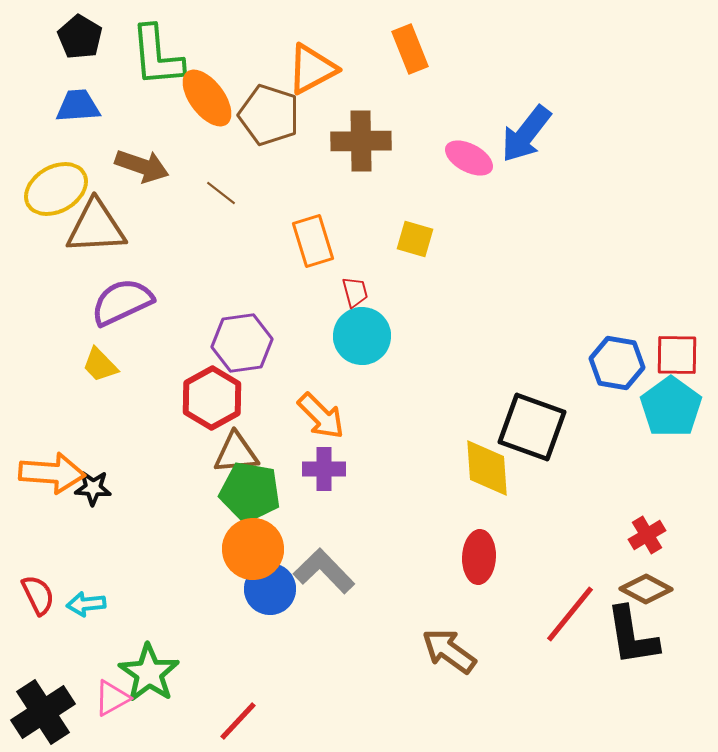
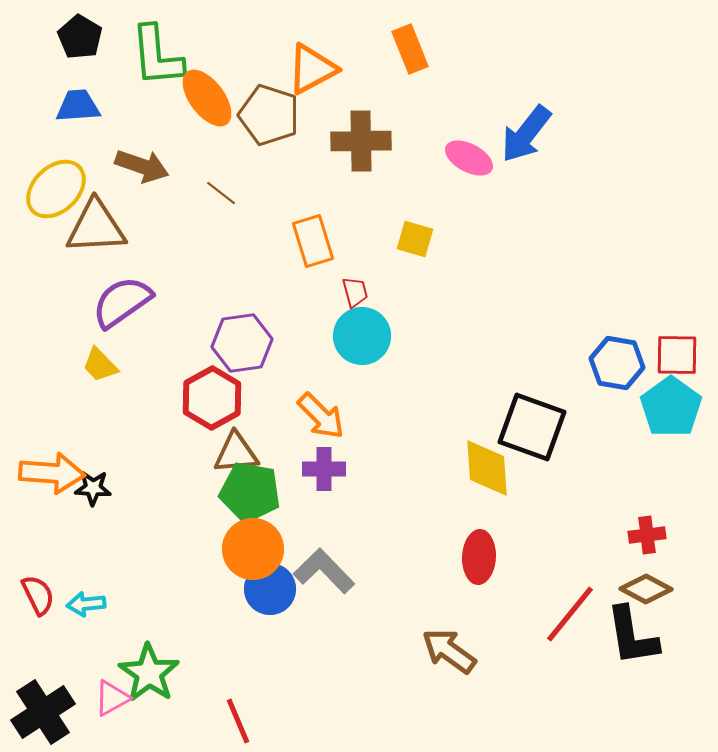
yellow ellipse at (56, 189): rotated 14 degrees counterclockwise
purple semicircle at (122, 302): rotated 10 degrees counterclockwise
red cross at (647, 535): rotated 24 degrees clockwise
red line at (238, 721): rotated 66 degrees counterclockwise
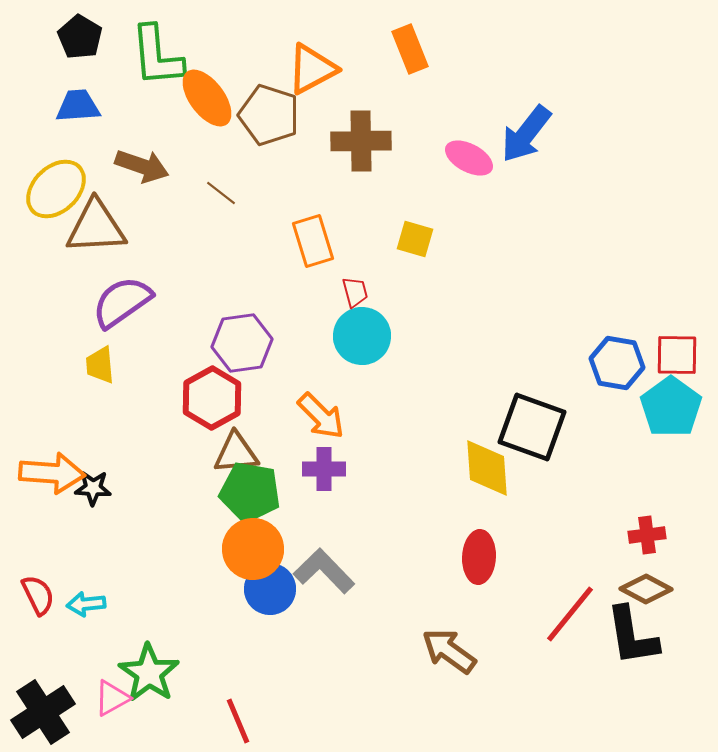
yellow trapezoid at (100, 365): rotated 39 degrees clockwise
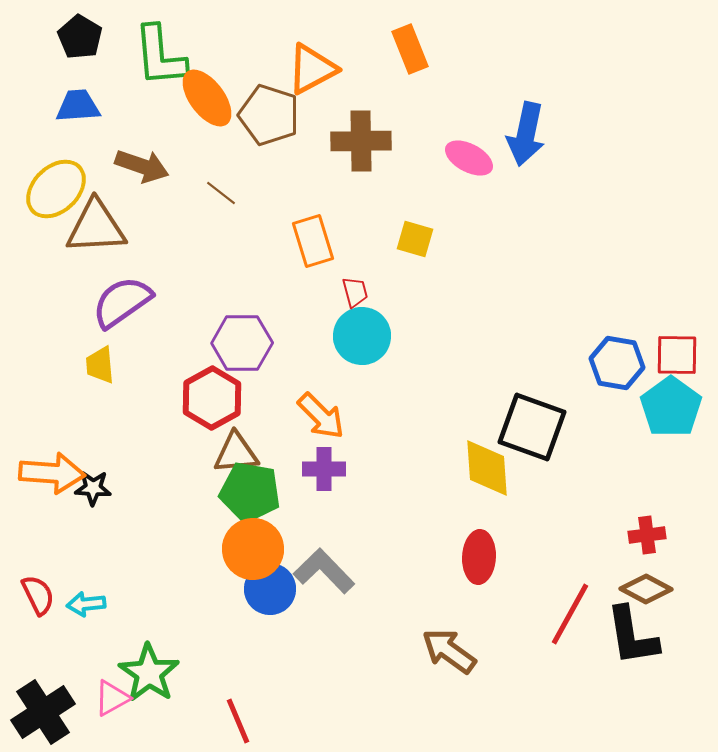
green L-shape at (157, 56): moved 3 px right
blue arrow at (526, 134): rotated 26 degrees counterclockwise
purple hexagon at (242, 343): rotated 8 degrees clockwise
red line at (570, 614): rotated 10 degrees counterclockwise
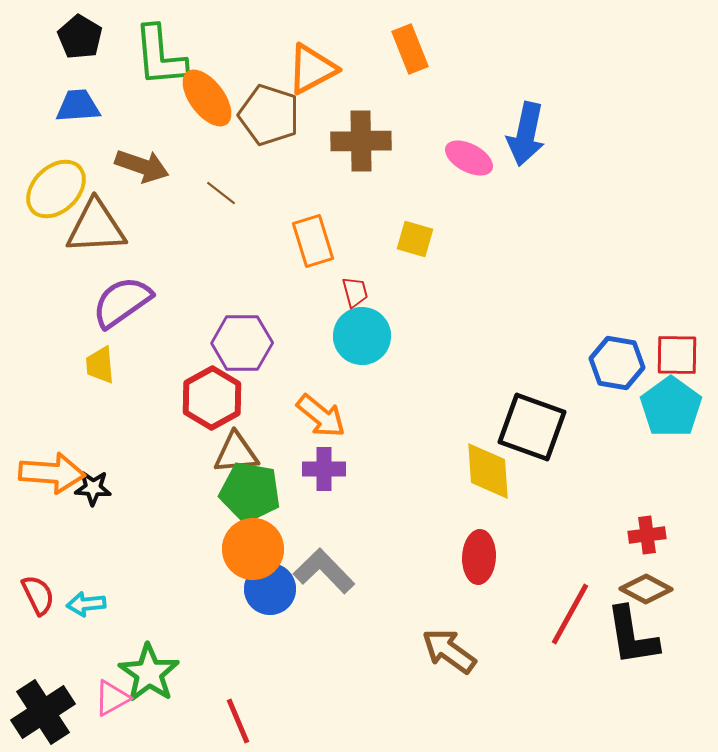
orange arrow at (321, 416): rotated 6 degrees counterclockwise
yellow diamond at (487, 468): moved 1 px right, 3 px down
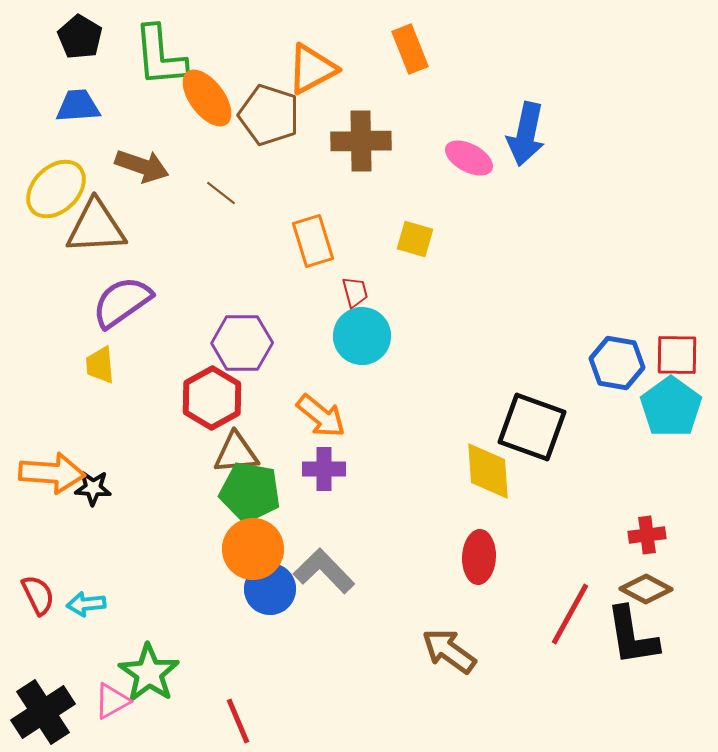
pink triangle at (112, 698): moved 3 px down
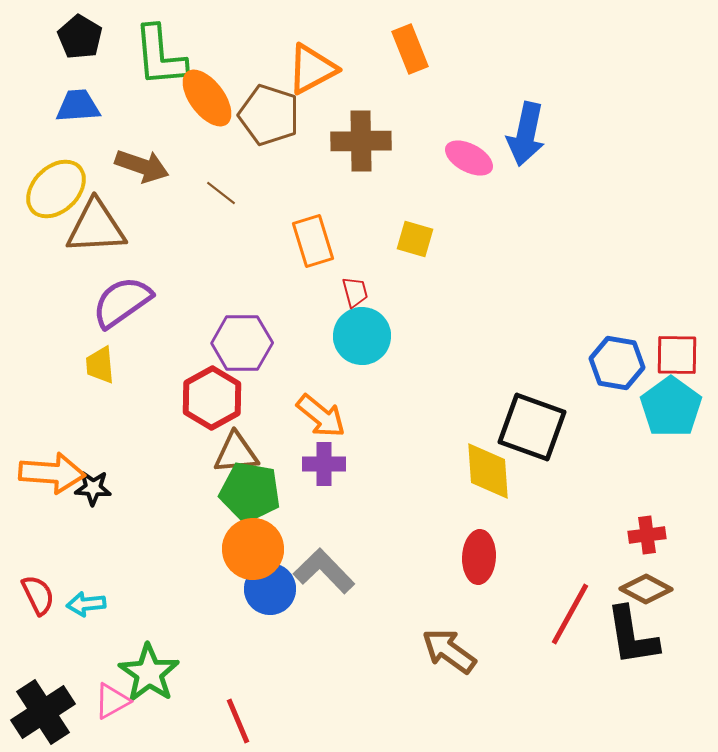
purple cross at (324, 469): moved 5 px up
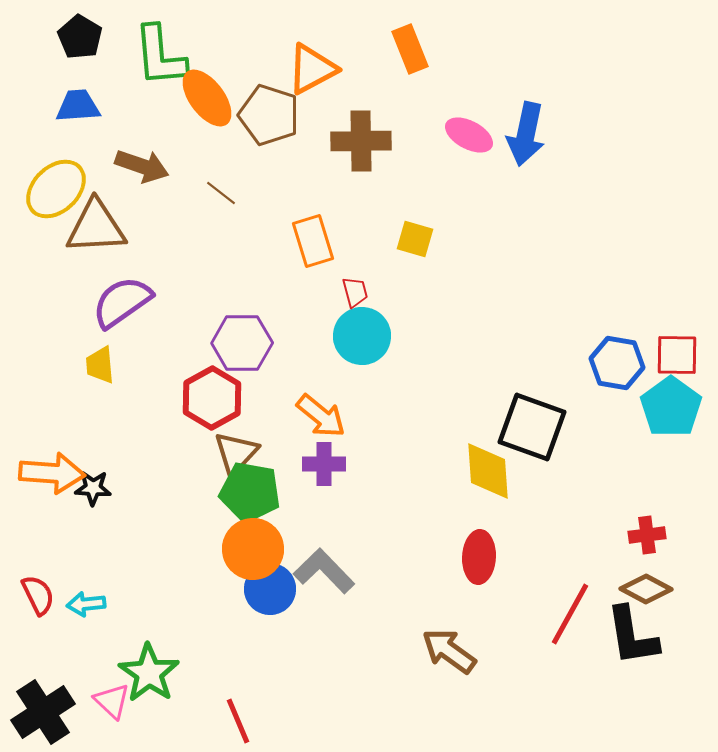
pink ellipse at (469, 158): moved 23 px up
brown triangle at (236, 453): rotated 42 degrees counterclockwise
pink triangle at (112, 701): rotated 48 degrees counterclockwise
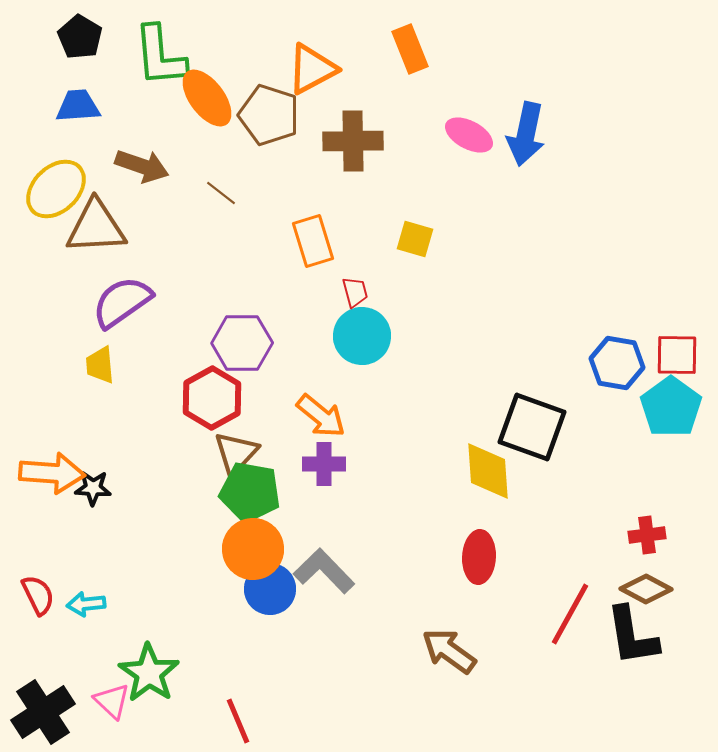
brown cross at (361, 141): moved 8 px left
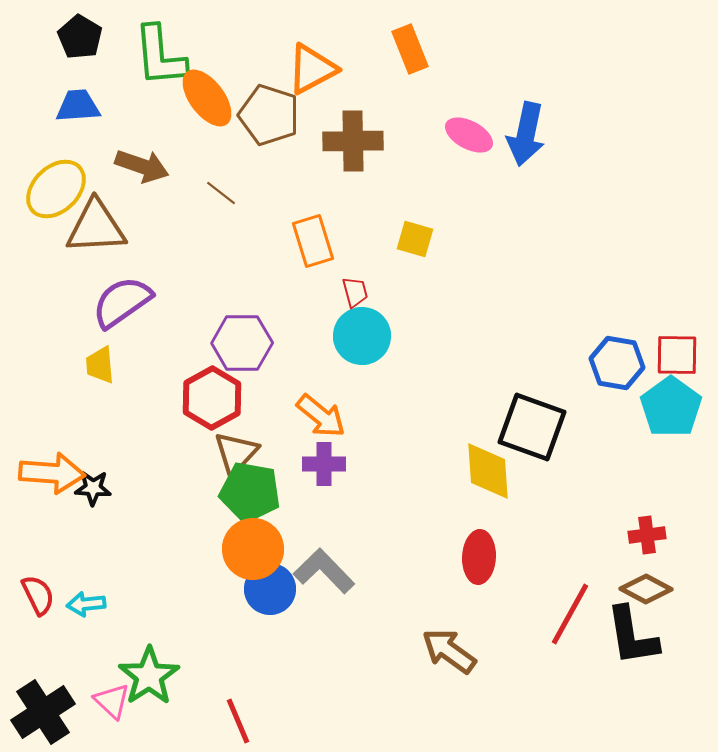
green star at (149, 673): moved 3 px down; rotated 4 degrees clockwise
